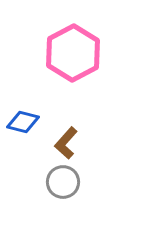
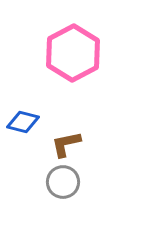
brown L-shape: moved 1 px down; rotated 36 degrees clockwise
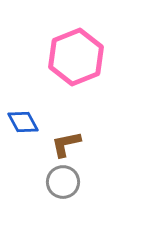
pink hexagon: moved 3 px right, 4 px down; rotated 6 degrees clockwise
blue diamond: rotated 48 degrees clockwise
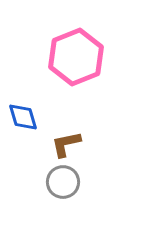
blue diamond: moved 5 px up; rotated 12 degrees clockwise
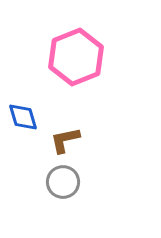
brown L-shape: moved 1 px left, 4 px up
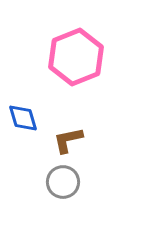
blue diamond: moved 1 px down
brown L-shape: moved 3 px right
